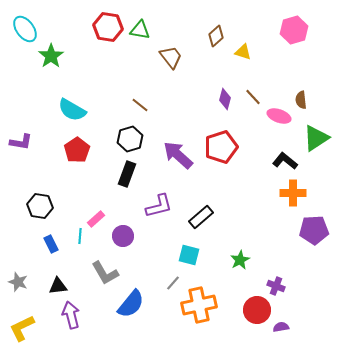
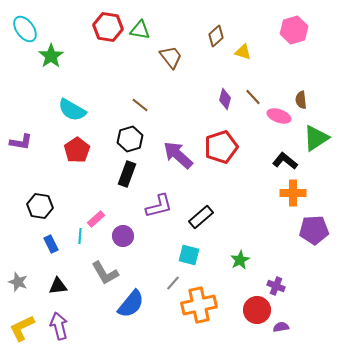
purple arrow at (71, 315): moved 12 px left, 11 px down
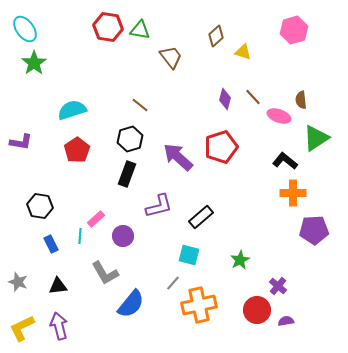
green star at (51, 56): moved 17 px left, 7 px down
cyan semicircle at (72, 110): rotated 132 degrees clockwise
purple arrow at (178, 155): moved 2 px down
purple cross at (276, 286): moved 2 px right; rotated 18 degrees clockwise
purple semicircle at (281, 327): moved 5 px right, 6 px up
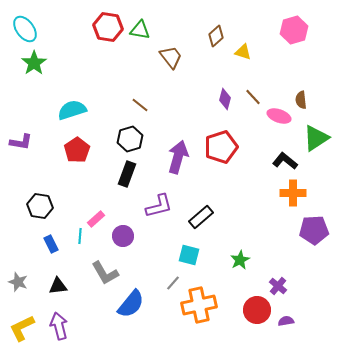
purple arrow at (178, 157): rotated 64 degrees clockwise
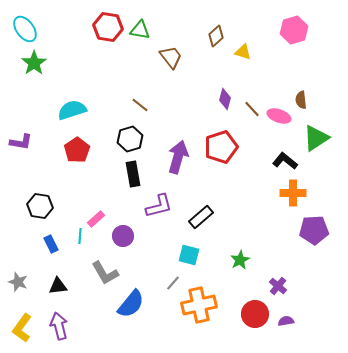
brown line at (253, 97): moved 1 px left, 12 px down
black rectangle at (127, 174): moved 6 px right; rotated 30 degrees counterclockwise
red circle at (257, 310): moved 2 px left, 4 px down
yellow L-shape at (22, 328): rotated 28 degrees counterclockwise
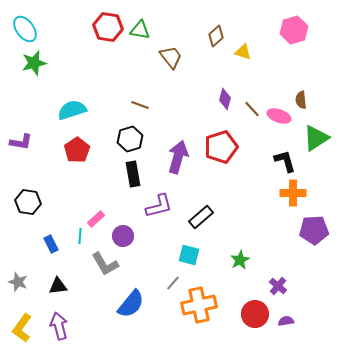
green star at (34, 63): rotated 20 degrees clockwise
brown line at (140, 105): rotated 18 degrees counterclockwise
black L-shape at (285, 161): rotated 35 degrees clockwise
black hexagon at (40, 206): moved 12 px left, 4 px up
gray L-shape at (105, 273): moved 9 px up
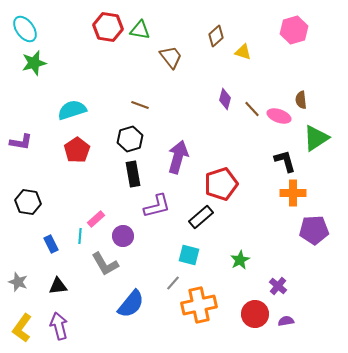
red pentagon at (221, 147): moved 37 px down
purple L-shape at (159, 206): moved 2 px left
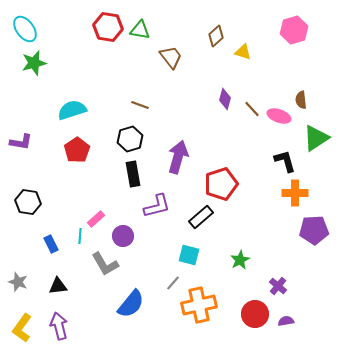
orange cross at (293, 193): moved 2 px right
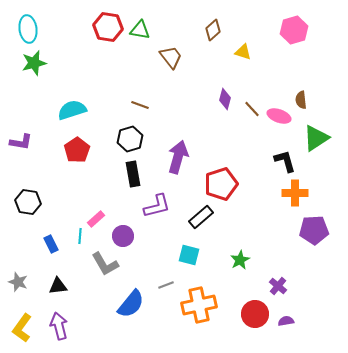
cyan ellipse at (25, 29): moved 3 px right; rotated 28 degrees clockwise
brown diamond at (216, 36): moved 3 px left, 6 px up
gray line at (173, 283): moved 7 px left, 2 px down; rotated 28 degrees clockwise
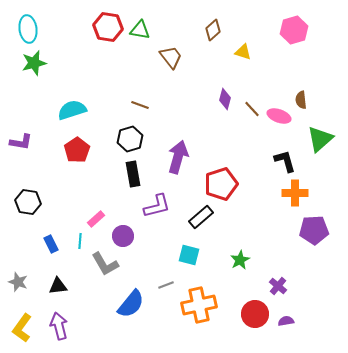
green triangle at (316, 138): moved 4 px right, 1 px down; rotated 8 degrees counterclockwise
cyan line at (80, 236): moved 5 px down
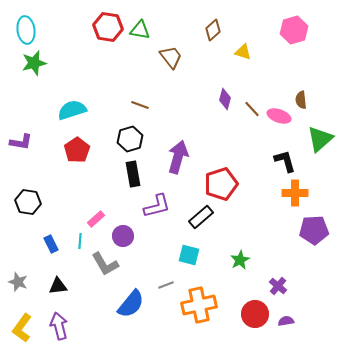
cyan ellipse at (28, 29): moved 2 px left, 1 px down
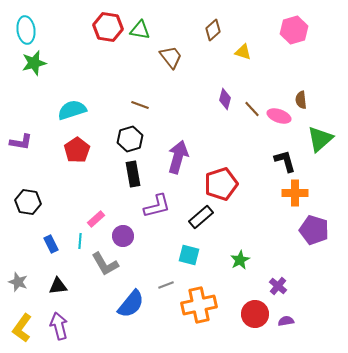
purple pentagon at (314, 230): rotated 20 degrees clockwise
